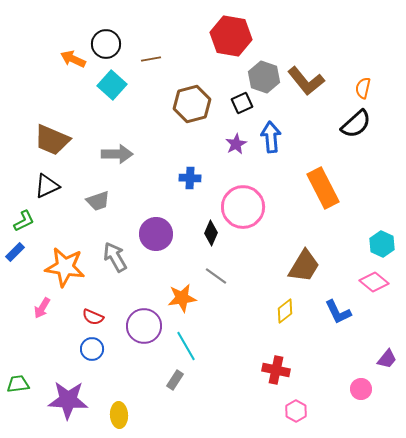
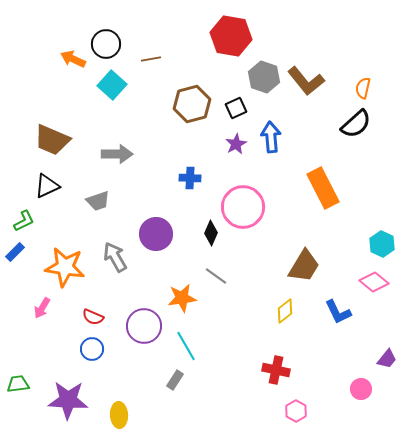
black square at (242, 103): moved 6 px left, 5 px down
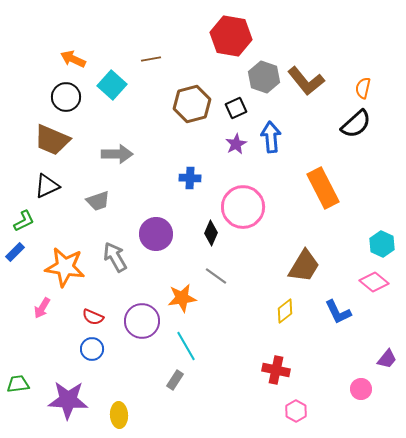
black circle at (106, 44): moved 40 px left, 53 px down
purple circle at (144, 326): moved 2 px left, 5 px up
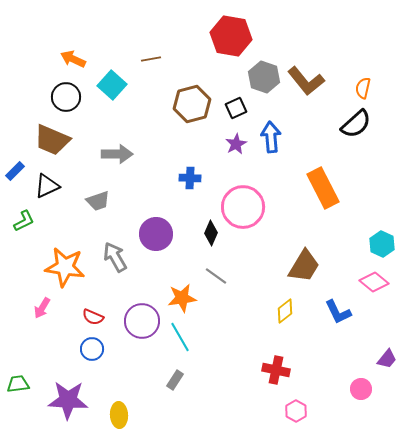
blue rectangle at (15, 252): moved 81 px up
cyan line at (186, 346): moved 6 px left, 9 px up
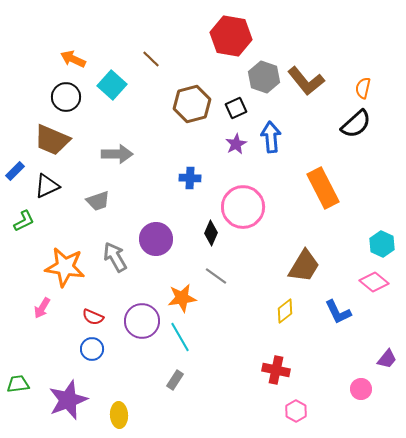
brown line at (151, 59): rotated 54 degrees clockwise
purple circle at (156, 234): moved 5 px down
purple star at (68, 400): rotated 24 degrees counterclockwise
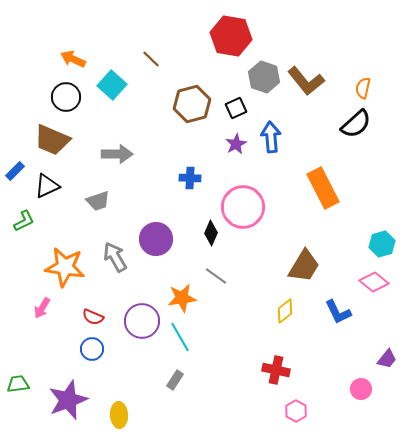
cyan hexagon at (382, 244): rotated 20 degrees clockwise
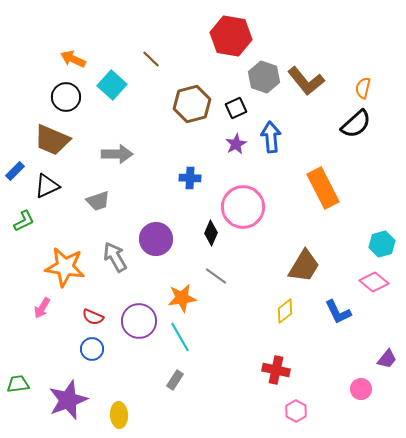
purple circle at (142, 321): moved 3 px left
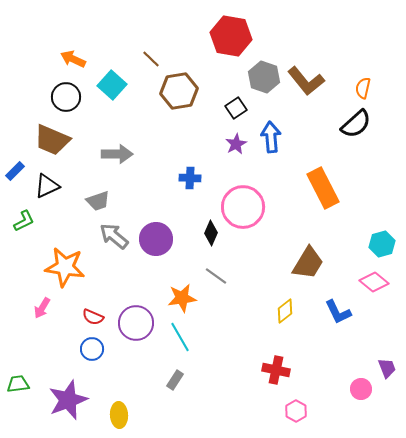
brown hexagon at (192, 104): moved 13 px left, 13 px up; rotated 6 degrees clockwise
black square at (236, 108): rotated 10 degrees counterclockwise
gray arrow at (115, 257): moved 1 px left, 21 px up; rotated 20 degrees counterclockwise
brown trapezoid at (304, 266): moved 4 px right, 3 px up
purple circle at (139, 321): moved 3 px left, 2 px down
purple trapezoid at (387, 359): moved 9 px down; rotated 60 degrees counterclockwise
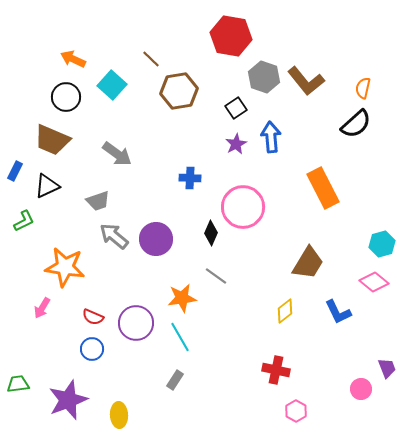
gray arrow at (117, 154): rotated 36 degrees clockwise
blue rectangle at (15, 171): rotated 18 degrees counterclockwise
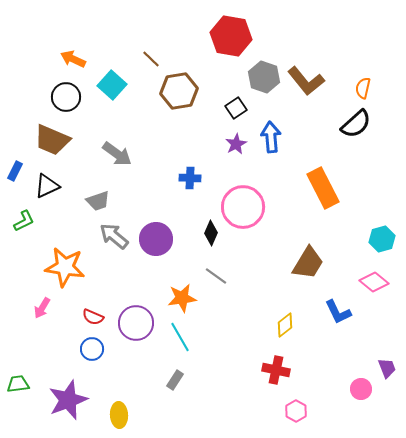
cyan hexagon at (382, 244): moved 5 px up
yellow diamond at (285, 311): moved 14 px down
